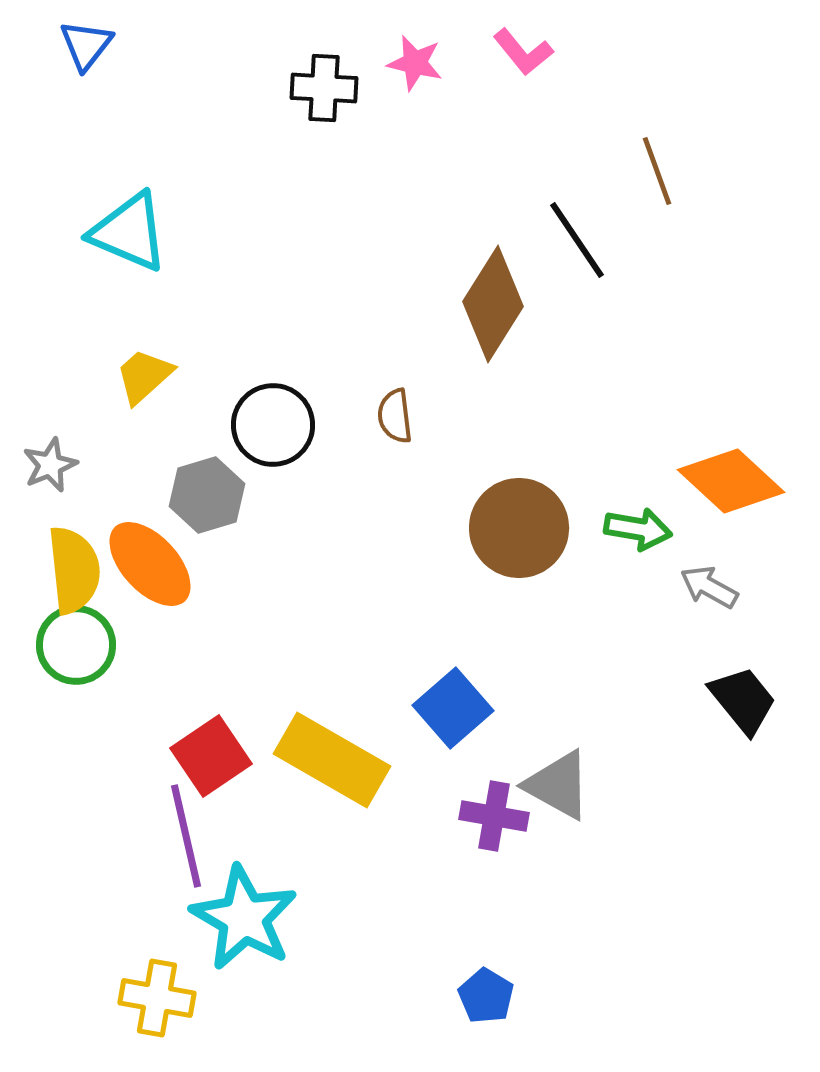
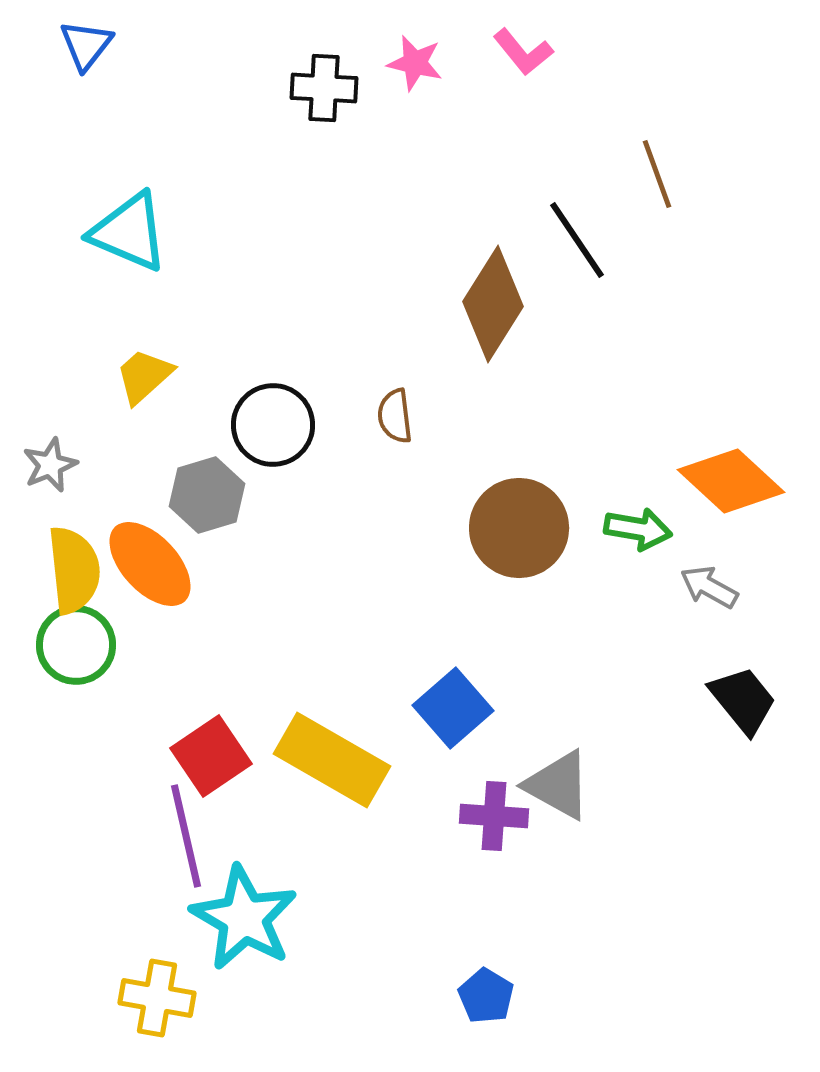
brown line: moved 3 px down
purple cross: rotated 6 degrees counterclockwise
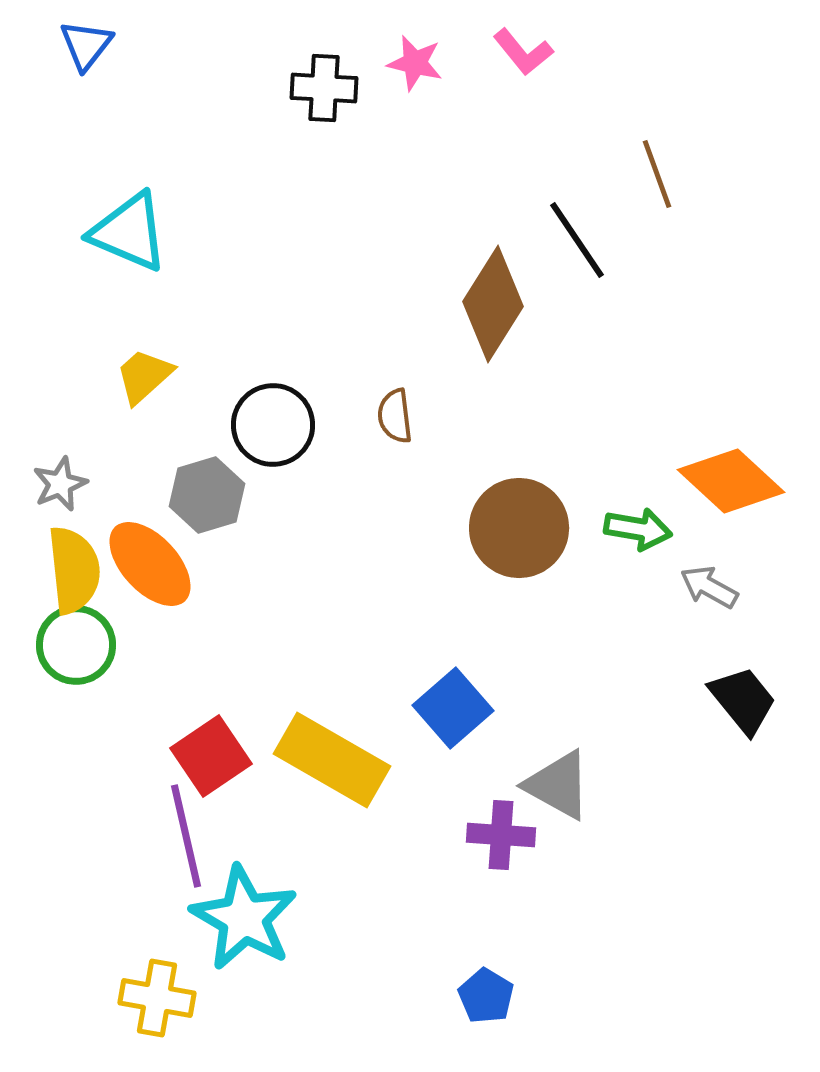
gray star: moved 10 px right, 19 px down
purple cross: moved 7 px right, 19 px down
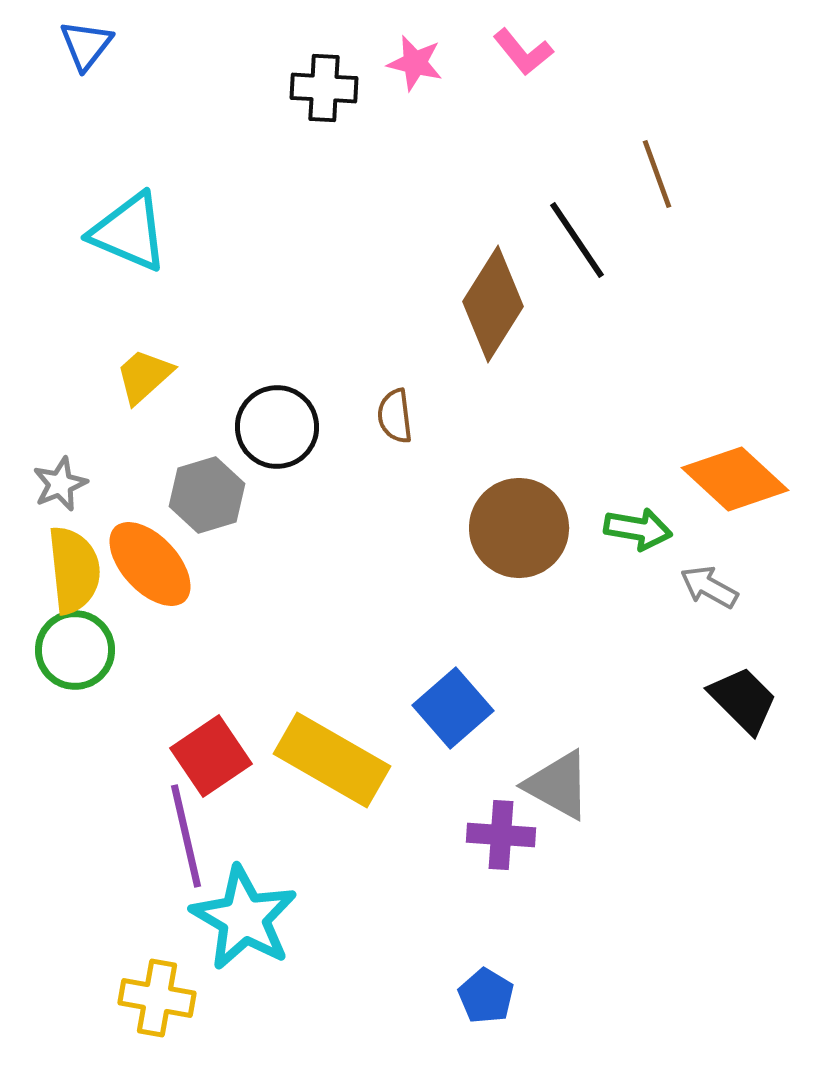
black circle: moved 4 px right, 2 px down
orange diamond: moved 4 px right, 2 px up
green circle: moved 1 px left, 5 px down
black trapezoid: rotated 6 degrees counterclockwise
